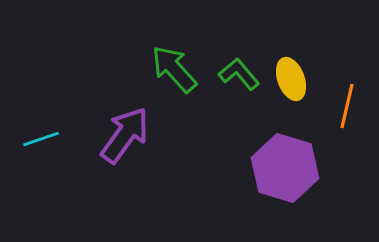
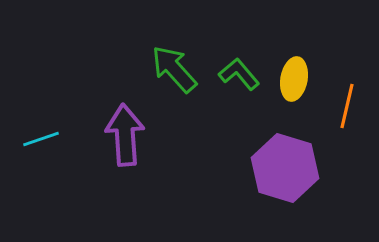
yellow ellipse: moved 3 px right; rotated 30 degrees clockwise
purple arrow: rotated 40 degrees counterclockwise
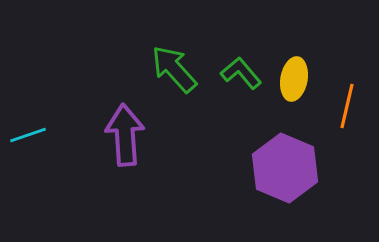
green L-shape: moved 2 px right, 1 px up
cyan line: moved 13 px left, 4 px up
purple hexagon: rotated 6 degrees clockwise
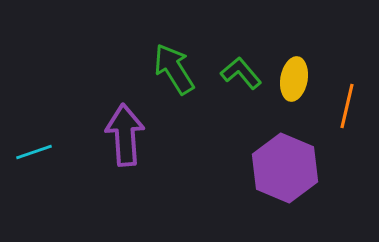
green arrow: rotated 10 degrees clockwise
cyan line: moved 6 px right, 17 px down
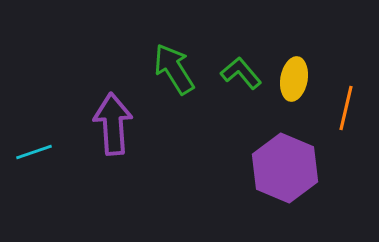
orange line: moved 1 px left, 2 px down
purple arrow: moved 12 px left, 11 px up
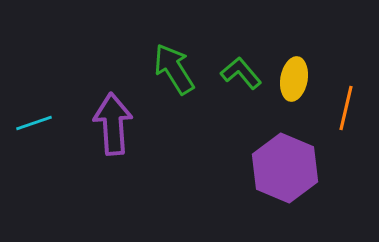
cyan line: moved 29 px up
